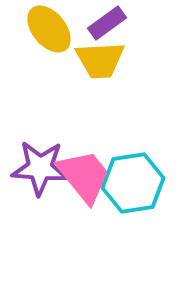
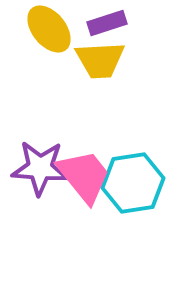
purple rectangle: rotated 18 degrees clockwise
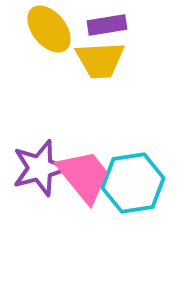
purple rectangle: moved 2 px down; rotated 9 degrees clockwise
purple star: rotated 20 degrees counterclockwise
